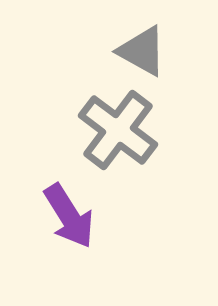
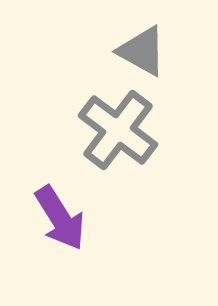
purple arrow: moved 9 px left, 2 px down
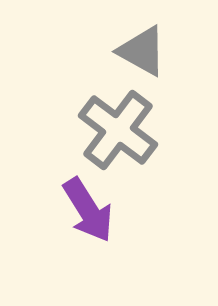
purple arrow: moved 28 px right, 8 px up
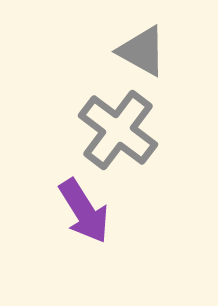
purple arrow: moved 4 px left, 1 px down
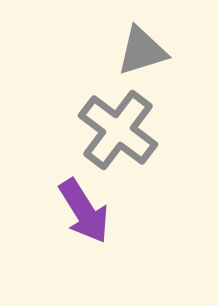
gray triangle: rotated 46 degrees counterclockwise
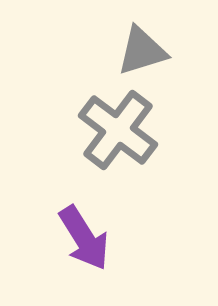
purple arrow: moved 27 px down
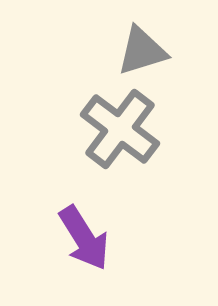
gray cross: moved 2 px right, 1 px up
